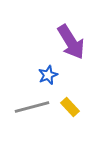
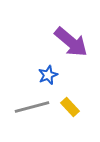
purple arrow: rotated 18 degrees counterclockwise
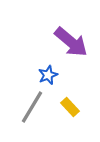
gray line: rotated 44 degrees counterclockwise
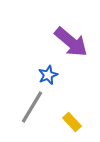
yellow rectangle: moved 2 px right, 15 px down
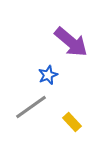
gray line: moved 1 px left; rotated 24 degrees clockwise
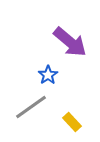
purple arrow: moved 1 px left
blue star: rotated 12 degrees counterclockwise
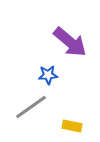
blue star: rotated 30 degrees clockwise
yellow rectangle: moved 4 px down; rotated 36 degrees counterclockwise
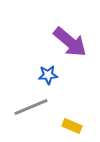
gray line: rotated 12 degrees clockwise
yellow rectangle: rotated 12 degrees clockwise
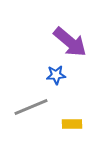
blue star: moved 8 px right
yellow rectangle: moved 2 px up; rotated 24 degrees counterclockwise
